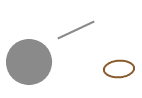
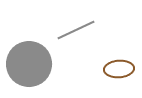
gray circle: moved 2 px down
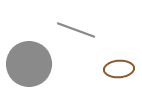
gray line: rotated 45 degrees clockwise
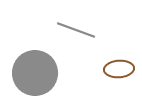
gray circle: moved 6 px right, 9 px down
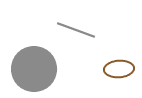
gray circle: moved 1 px left, 4 px up
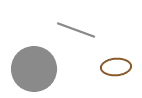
brown ellipse: moved 3 px left, 2 px up
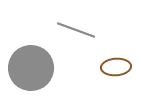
gray circle: moved 3 px left, 1 px up
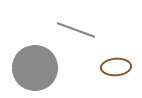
gray circle: moved 4 px right
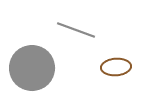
gray circle: moved 3 px left
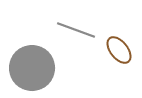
brown ellipse: moved 3 px right, 17 px up; rotated 56 degrees clockwise
